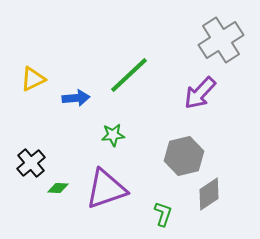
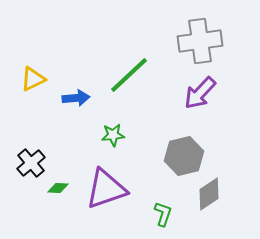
gray cross: moved 21 px left, 1 px down; rotated 24 degrees clockwise
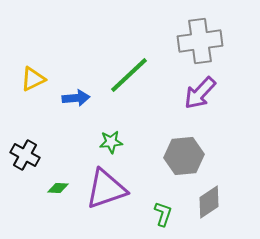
green star: moved 2 px left, 7 px down
gray hexagon: rotated 9 degrees clockwise
black cross: moved 6 px left, 8 px up; rotated 20 degrees counterclockwise
gray diamond: moved 8 px down
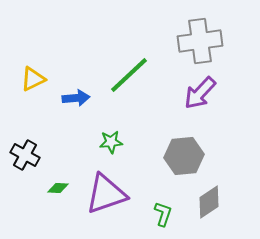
purple triangle: moved 5 px down
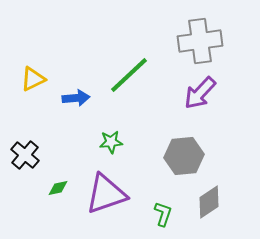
black cross: rotated 12 degrees clockwise
green diamond: rotated 15 degrees counterclockwise
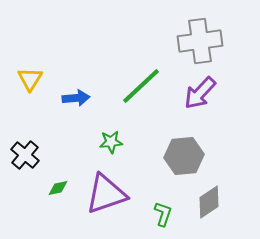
green line: moved 12 px right, 11 px down
yellow triangle: moved 3 px left; rotated 32 degrees counterclockwise
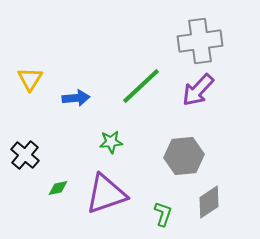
purple arrow: moved 2 px left, 3 px up
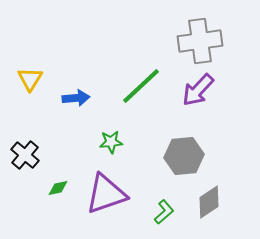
green L-shape: moved 1 px right, 2 px up; rotated 30 degrees clockwise
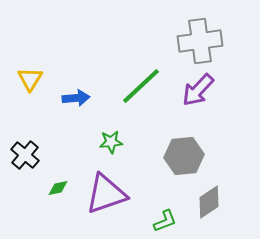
green L-shape: moved 1 px right, 9 px down; rotated 20 degrees clockwise
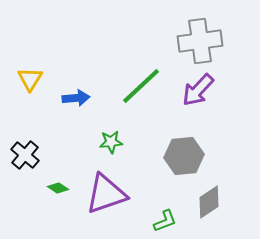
green diamond: rotated 45 degrees clockwise
